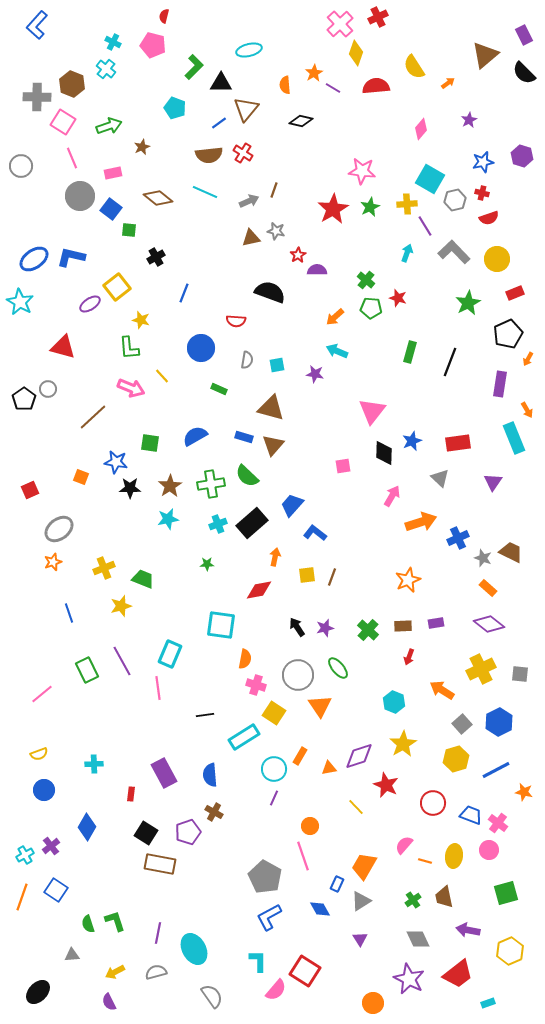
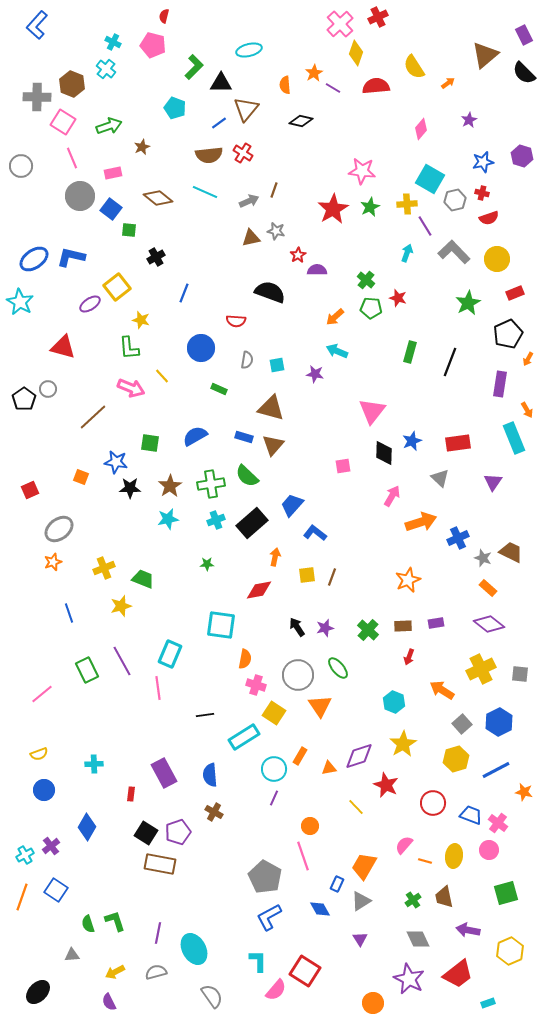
cyan cross at (218, 524): moved 2 px left, 4 px up
purple pentagon at (188, 832): moved 10 px left
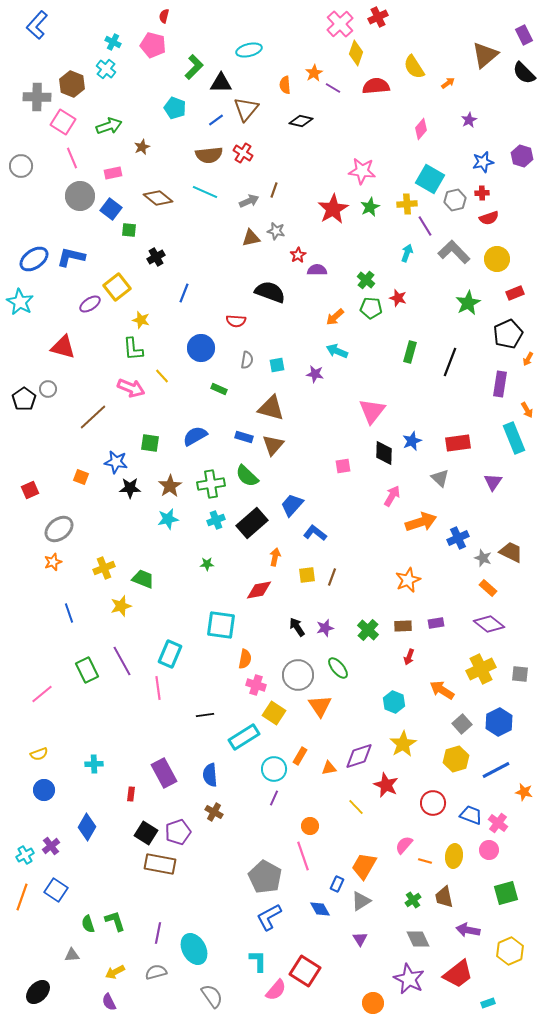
blue line at (219, 123): moved 3 px left, 3 px up
red cross at (482, 193): rotated 16 degrees counterclockwise
green L-shape at (129, 348): moved 4 px right, 1 px down
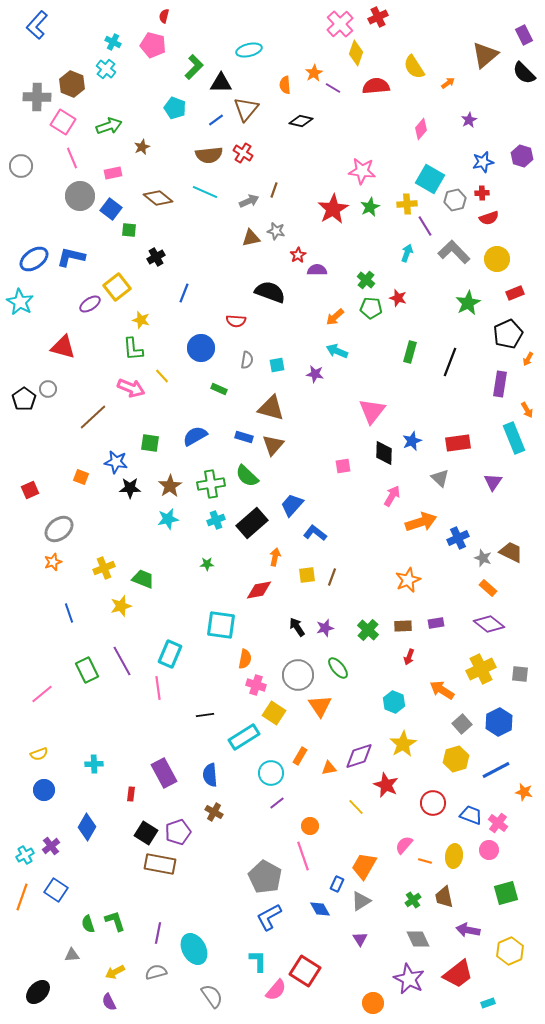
cyan circle at (274, 769): moved 3 px left, 4 px down
purple line at (274, 798): moved 3 px right, 5 px down; rotated 28 degrees clockwise
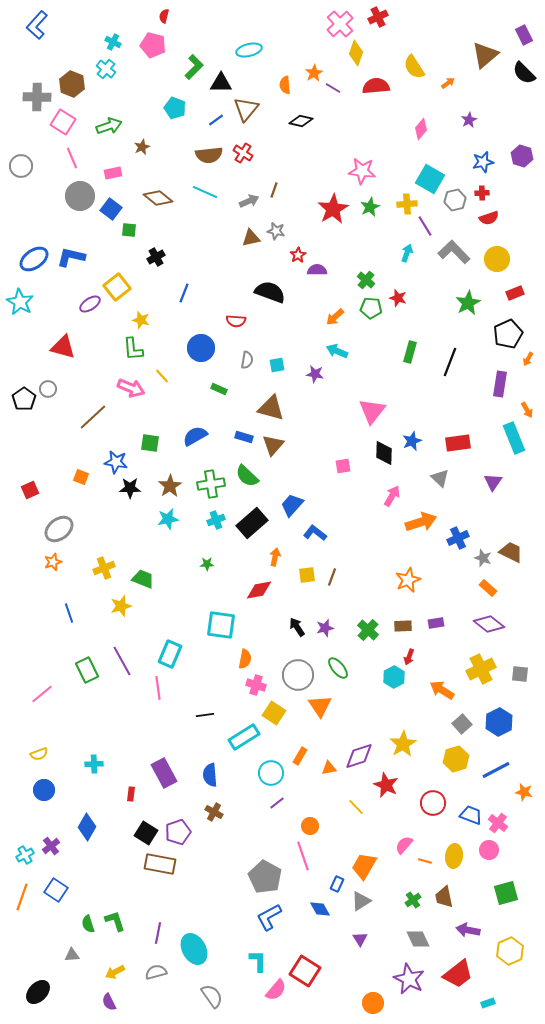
cyan hexagon at (394, 702): moved 25 px up; rotated 10 degrees clockwise
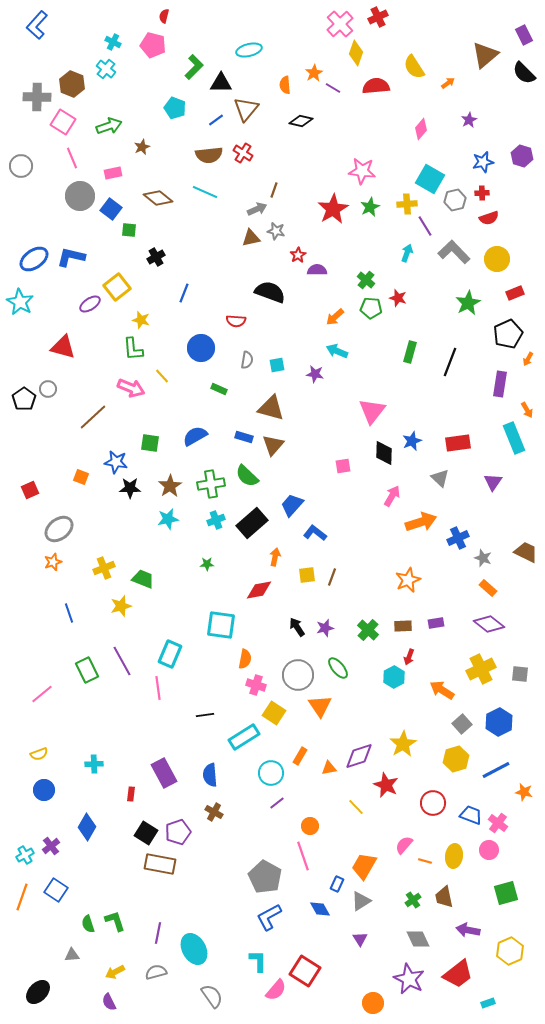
gray arrow at (249, 201): moved 8 px right, 8 px down
brown trapezoid at (511, 552): moved 15 px right
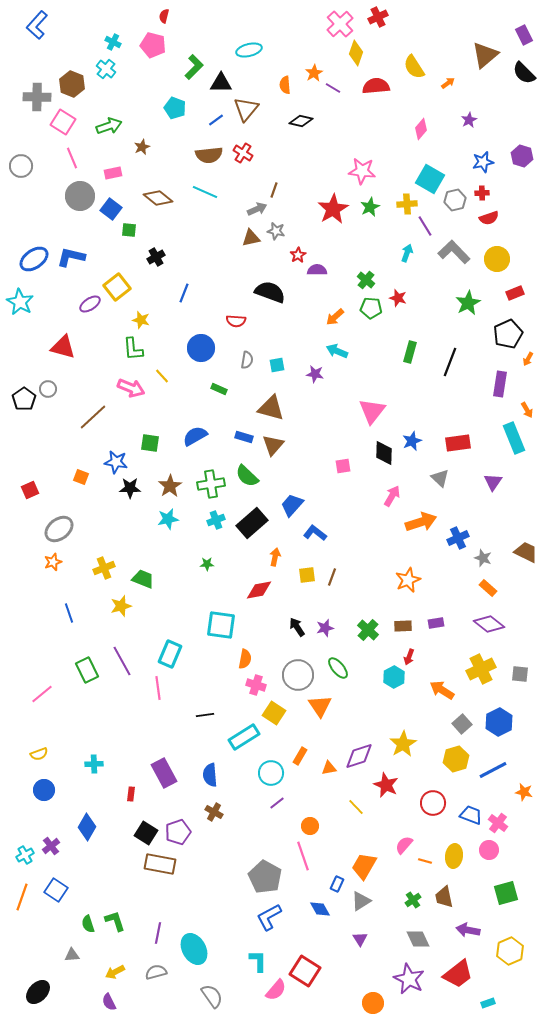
blue line at (496, 770): moved 3 px left
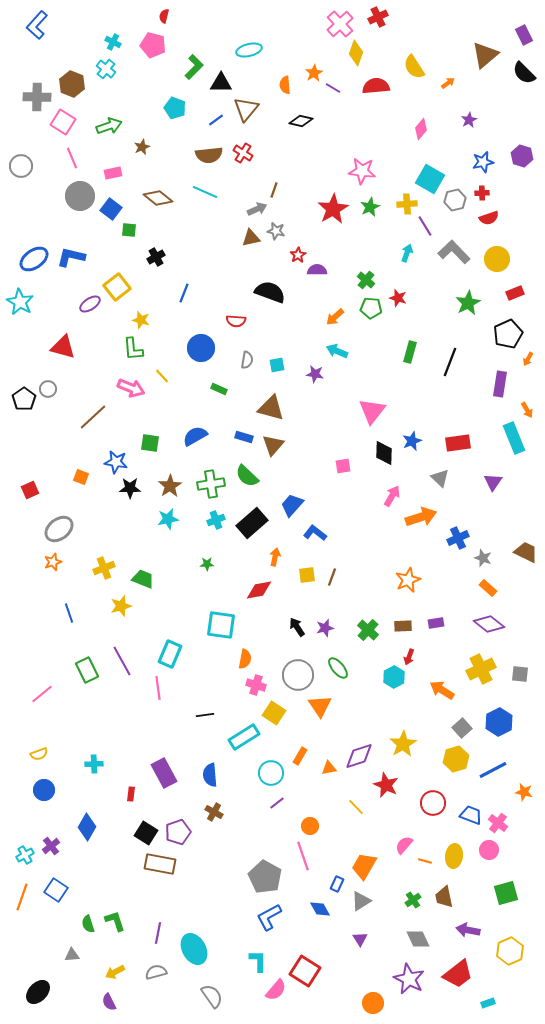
orange arrow at (421, 522): moved 5 px up
gray square at (462, 724): moved 4 px down
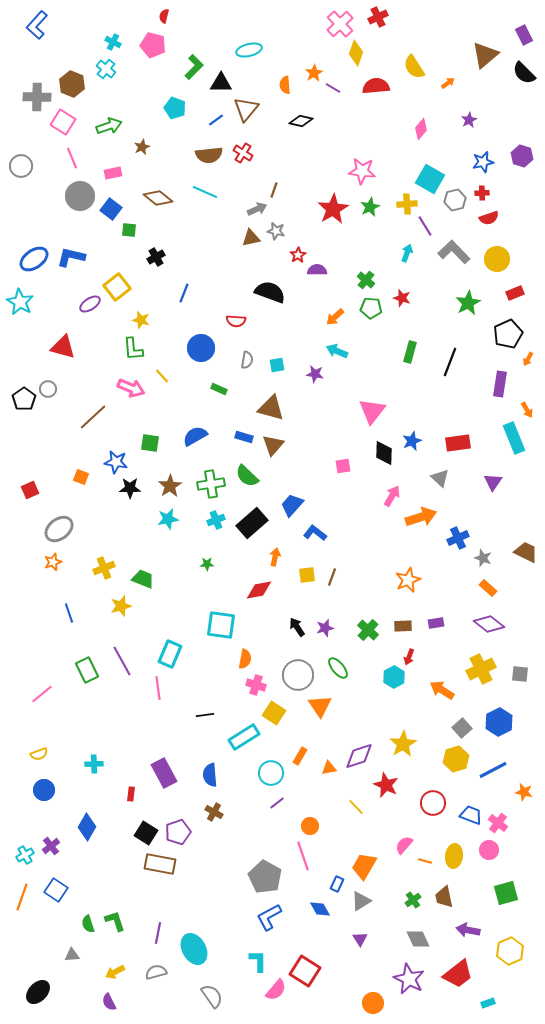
red star at (398, 298): moved 4 px right
